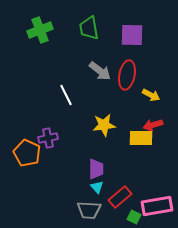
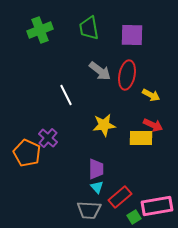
red arrow: rotated 138 degrees counterclockwise
purple cross: rotated 36 degrees counterclockwise
green square: rotated 32 degrees clockwise
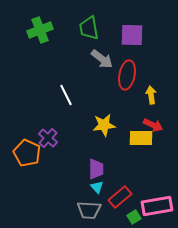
gray arrow: moved 2 px right, 12 px up
yellow arrow: rotated 126 degrees counterclockwise
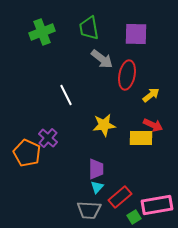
green cross: moved 2 px right, 2 px down
purple square: moved 4 px right, 1 px up
yellow arrow: rotated 60 degrees clockwise
cyan triangle: rotated 24 degrees clockwise
pink rectangle: moved 1 px up
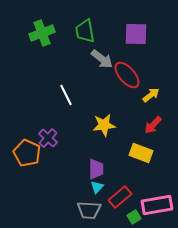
green trapezoid: moved 4 px left, 3 px down
green cross: moved 1 px down
red ellipse: rotated 52 degrees counterclockwise
red arrow: rotated 108 degrees clockwise
yellow rectangle: moved 15 px down; rotated 20 degrees clockwise
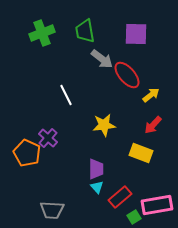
cyan triangle: rotated 24 degrees counterclockwise
gray trapezoid: moved 37 px left
